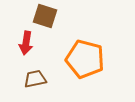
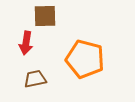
brown square: rotated 20 degrees counterclockwise
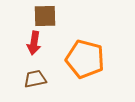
red arrow: moved 8 px right
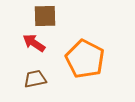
red arrow: rotated 115 degrees clockwise
orange pentagon: rotated 12 degrees clockwise
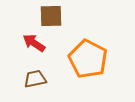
brown square: moved 6 px right
orange pentagon: moved 3 px right
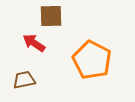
orange pentagon: moved 4 px right, 1 px down
brown trapezoid: moved 11 px left, 1 px down
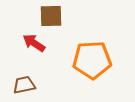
orange pentagon: rotated 30 degrees counterclockwise
brown trapezoid: moved 5 px down
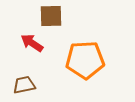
red arrow: moved 2 px left
orange pentagon: moved 7 px left
